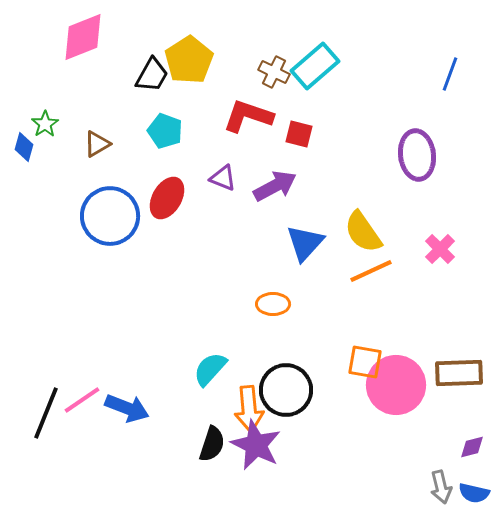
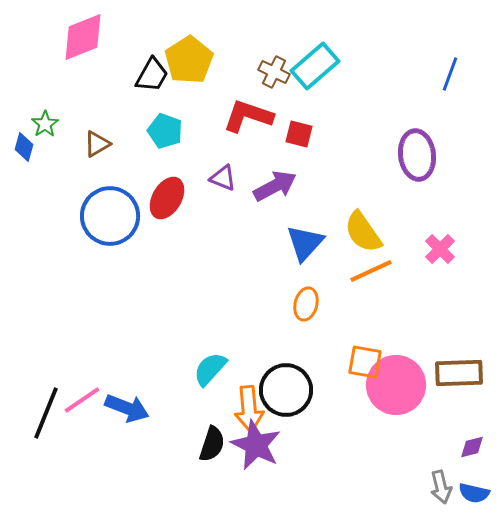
orange ellipse: moved 33 px right; rotated 76 degrees counterclockwise
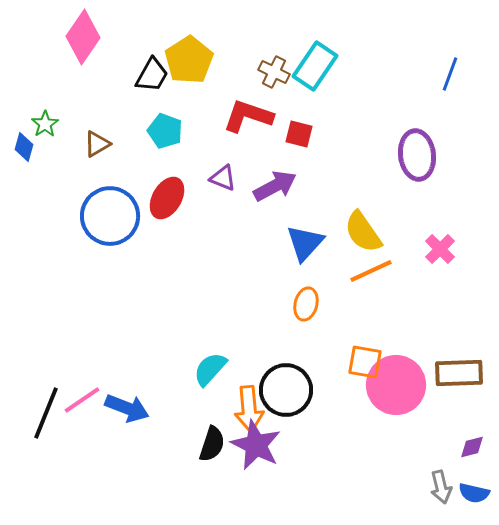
pink diamond: rotated 34 degrees counterclockwise
cyan rectangle: rotated 15 degrees counterclockwise
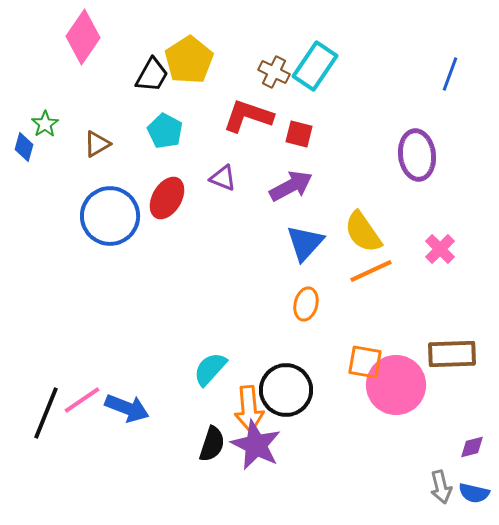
cyan pentagon: rotated 8 degrees clockwise
purple arrow: moved 16 px right
brown rectangle: moved 7 px left, 19 px up
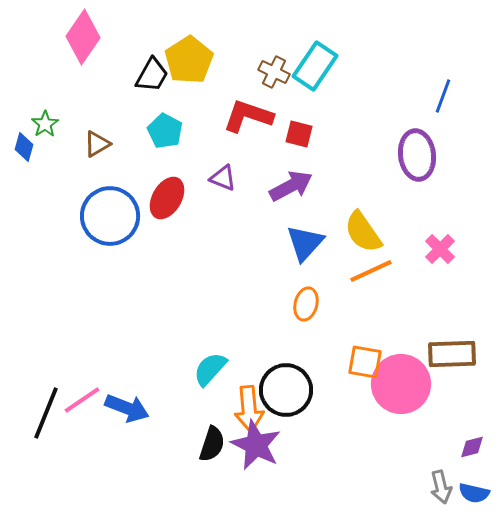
blue line: moved 7 px left, 22 px down
pink circle: moved 5 px right, 1 px up
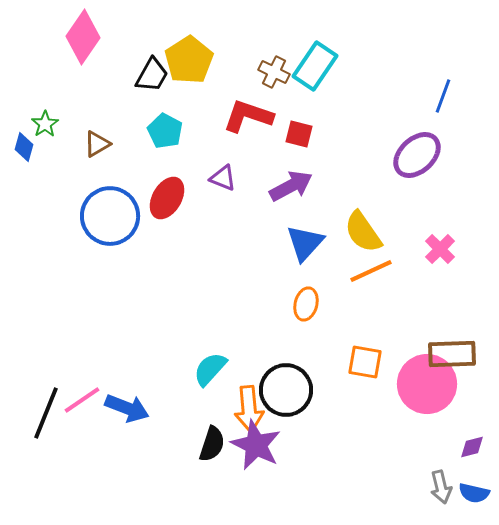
purple ellipse: rotated 54 degrees clockwise
pink circle: moved 26 px right
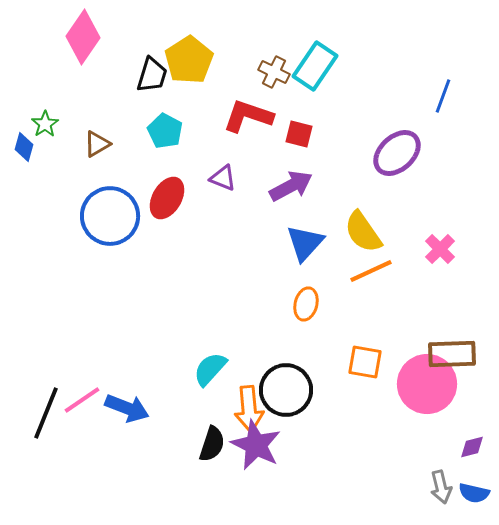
black trapezoid: rotated 12 degrees counterclockwise
purple ellipse: moved 20 px left, 2 px up
